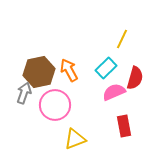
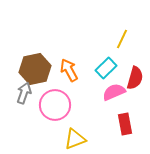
brown hexagon: moved 4 px left, 3 px up
red rectangle: moved 1 px right, 2 px up
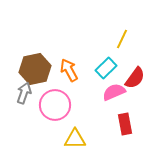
red semicircle: rotated 20 degrees clockwise
yellow triangle: rotated 20 degrees clockwise
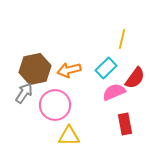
yellow line: rotated 12 degrees counterclockwise
orange arrow: rotated 75 degrees counterclockwise
gray arrow: rotated 15 degrees clockwise
yellow triangle: moved 6 px left, 3 px up
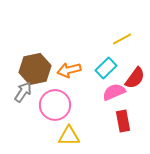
yellow line: rotated 48 degrees clockwise
gray arrow: moved 1 px left, 1 px up
red rectangle: moved 2 px left, 3 px up
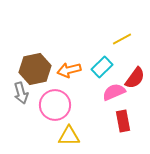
cyan rectangle: moved 4 px left, 1 px up
gray arrow: moved 2 px left, 1 px down; rotated 130 degrees clockwise
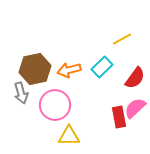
pink semicircle: moved 21 px right, 16 px down; rotated 20 degrees counterclockwise
red rectangle: moved 4 px left, 4 px up
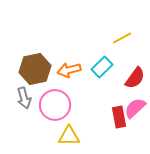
yellow line: moved 1 px up
gray arrow: moved 3 px right, 5 px down
